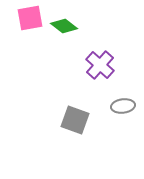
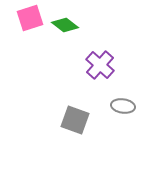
pink square: rotated 8 degrees counterclockwise
green diamond: moved 1 px right, 1 px up
gray ellipse: rotated 15 degrees clockwise
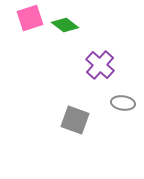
gray ellipse: moved 3 px up
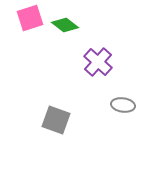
purple cross: moved 2 px left, 3 px up
gray ellipse: moved 2 px down
gray square: moved 19 px left
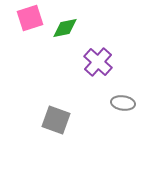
green diamond: moved 3 px down; rotated 48 degrees counterclockwise
gray ellipse: moved 2 px up
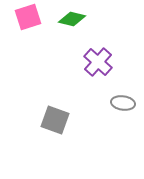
pink square: moved 2 px left, 1 px up
green diamond: moved 7 px right, 9 px up; rotated 24 degrees clockwise
gray square: moved 1 px left
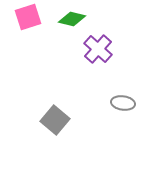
purple cross: moved 13 px up
gray square: rotated 20 degrees clockwise
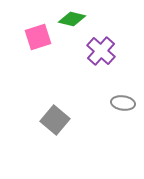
pink square: moved 10 px right, 20 px down
purple cross: moved 3 px right, 2 px down
